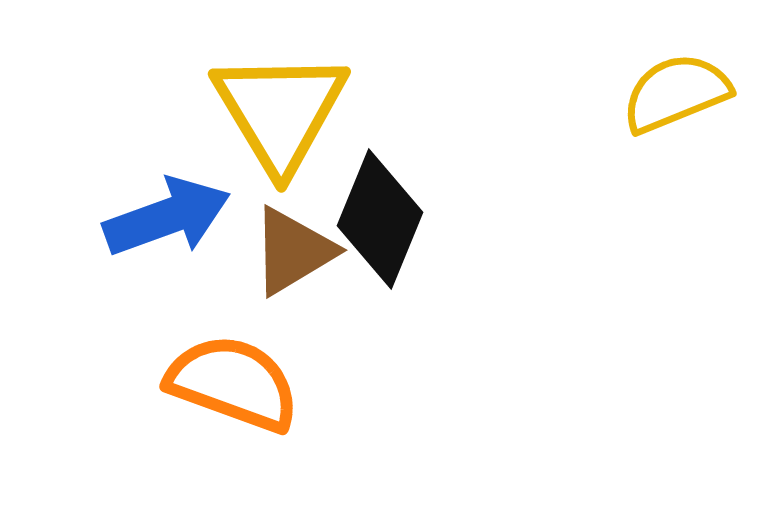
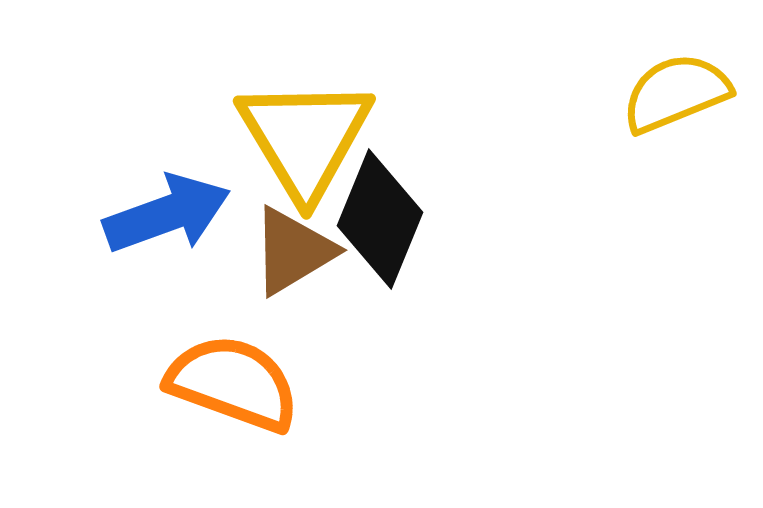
yellow triangle: moved 25 px right, 27 px down
blue arrow: moved 3 px up
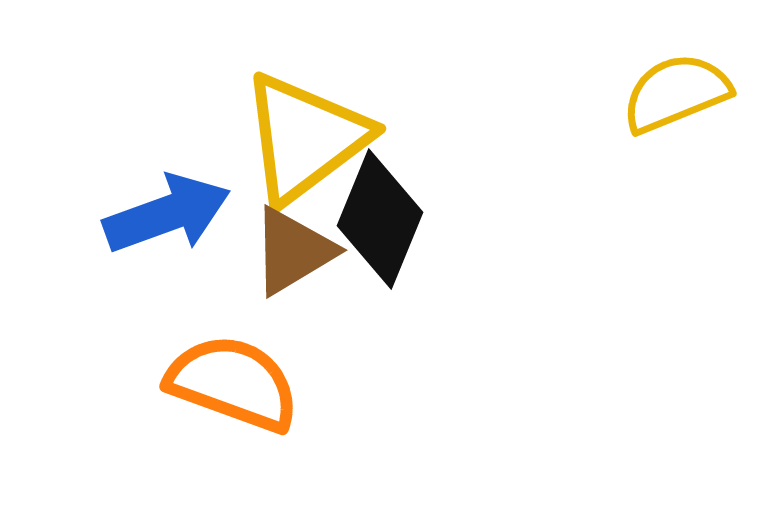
yellow triangle: rotated 24 degrees clockwise
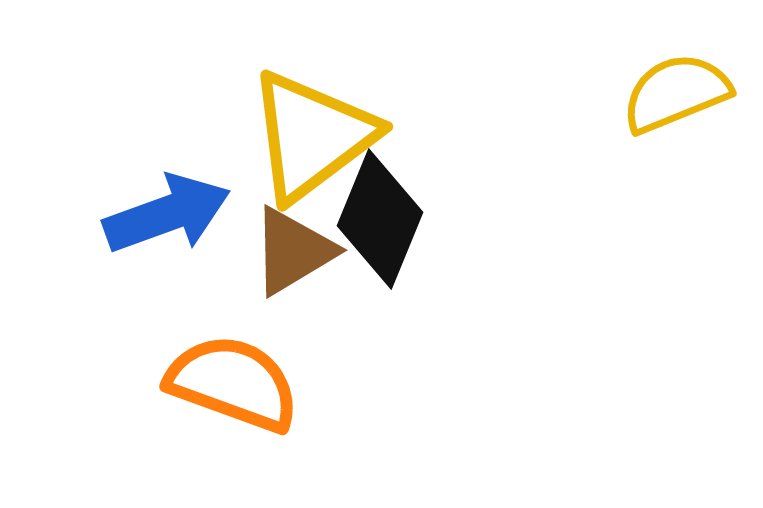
yellow triangle: moved 7 px right, 2 px up
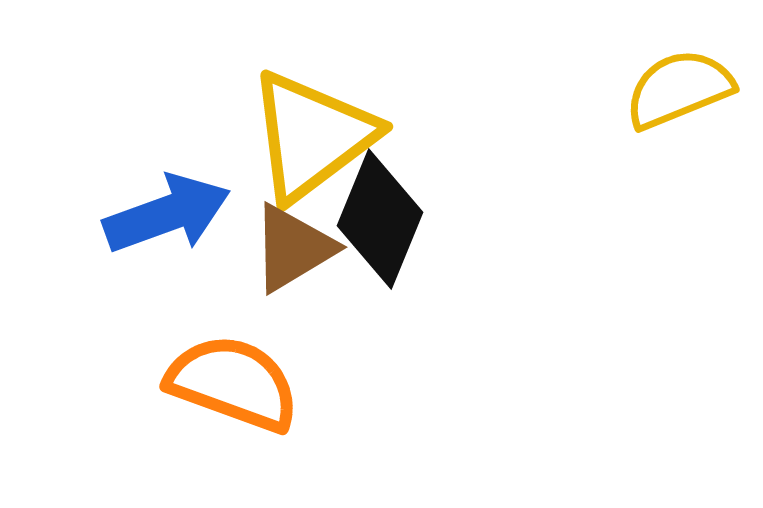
yellow semicircle: moved 3 px right, 4 px up
brown triangle: moved 3 px up
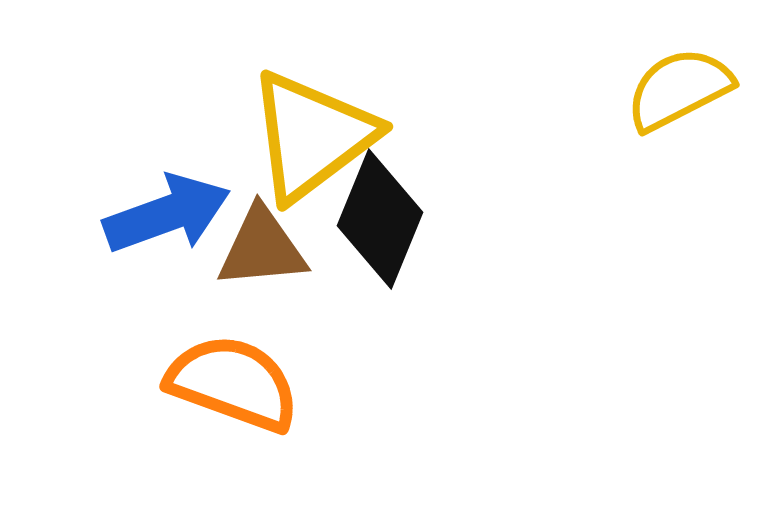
yellow semicircle: rotated 5 degrees counterclockwise
brown triangle: moved 31 px left; rotated 26 degrees clockwise
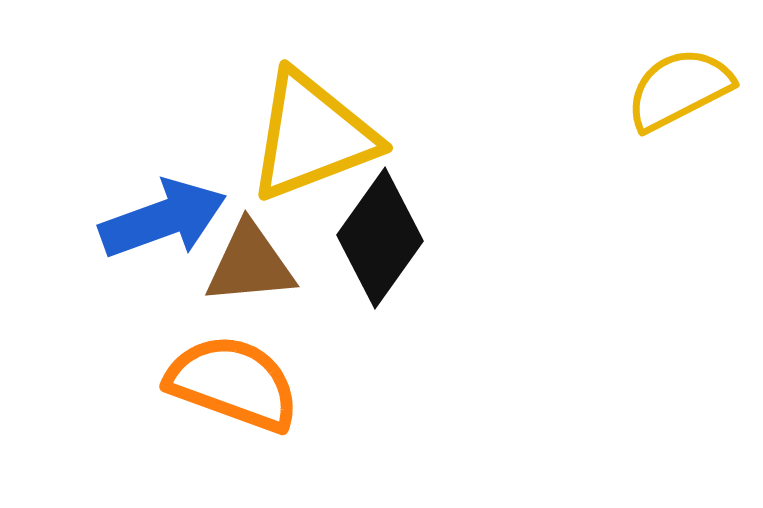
yellow triangle: rotated 16 degrees clockwise
blue arrow: moved 4 px left, 5 px down
black diamond: moved 19 px down; rotated 13 degrees clockwise
brown triangle: moved 12 px left, 16 px down
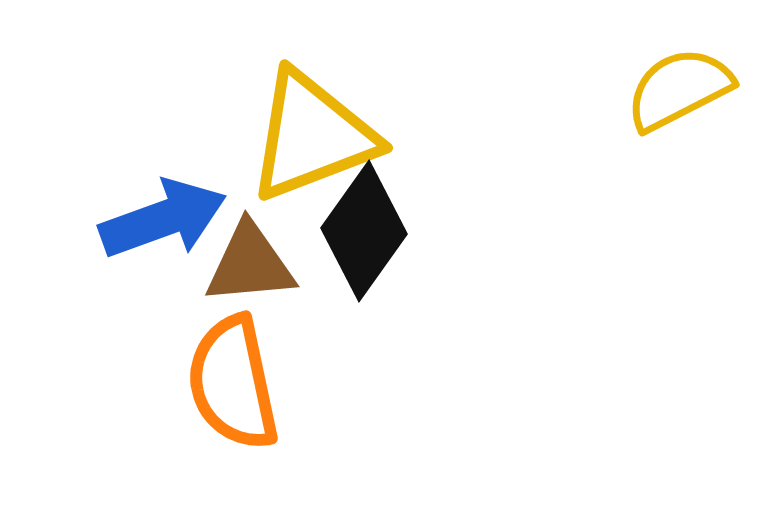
black diamond: moved 16 px left, 7 px up
orange semicircle: rotated 122 degrees counterclockwise
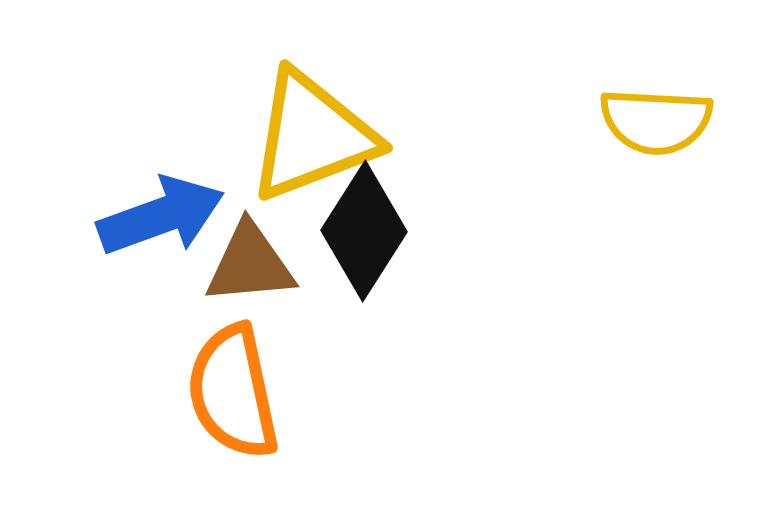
yellow semicircle: moved 23 px left, 32 px down; rotated 150 degrees counterclockwise
blue arrow: moved 2 px left, 3 px up
black diamond: rotated 3 degrees counterclockwise
orange semicircle: moved 9 px down
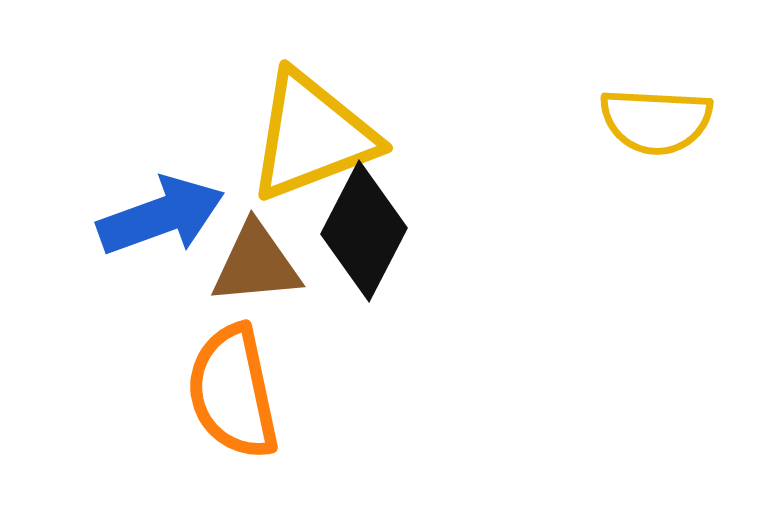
black diamond: rotated 5 degrees counterclockwise
brown triangle: moved 6 px right
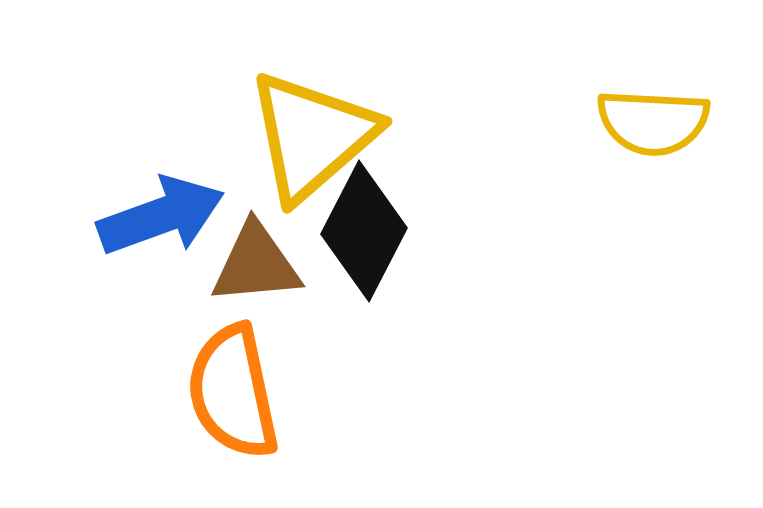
yellow semicircle: moved 3 px left, 1 px down
yellow triangle: rotated 20 degrees counterclockwise
